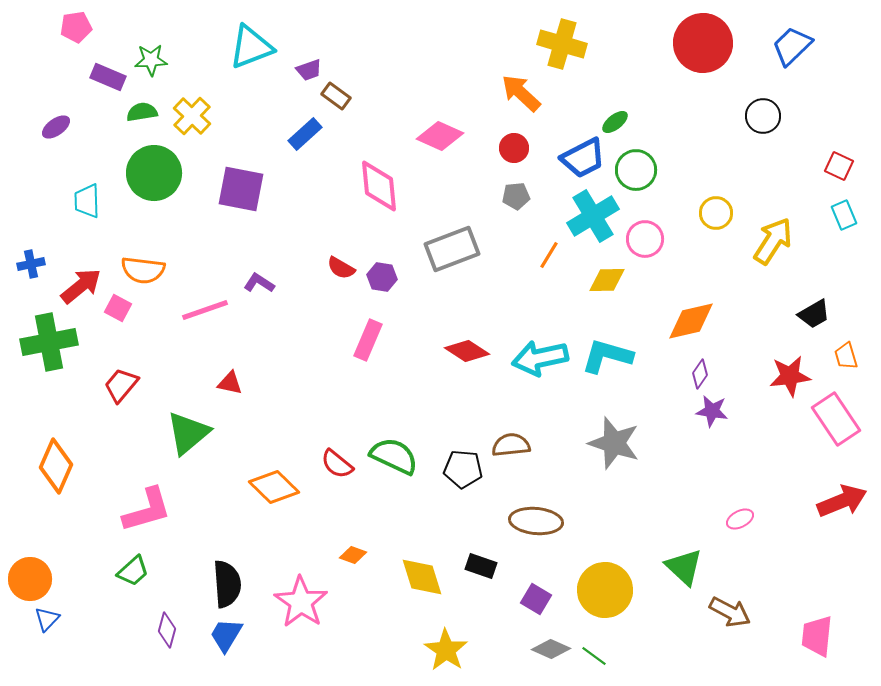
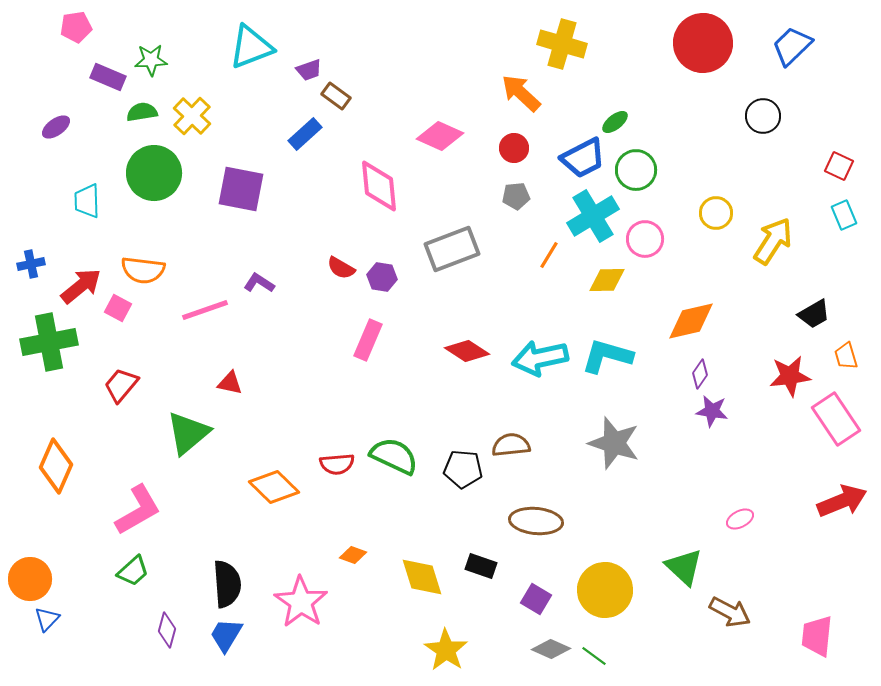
red semicircle at (337, 464): rotated 44 degrees counterclockwise
pink L-shape at (147, 510): moved 9 px left; rotated 14 degrees counterclockwise
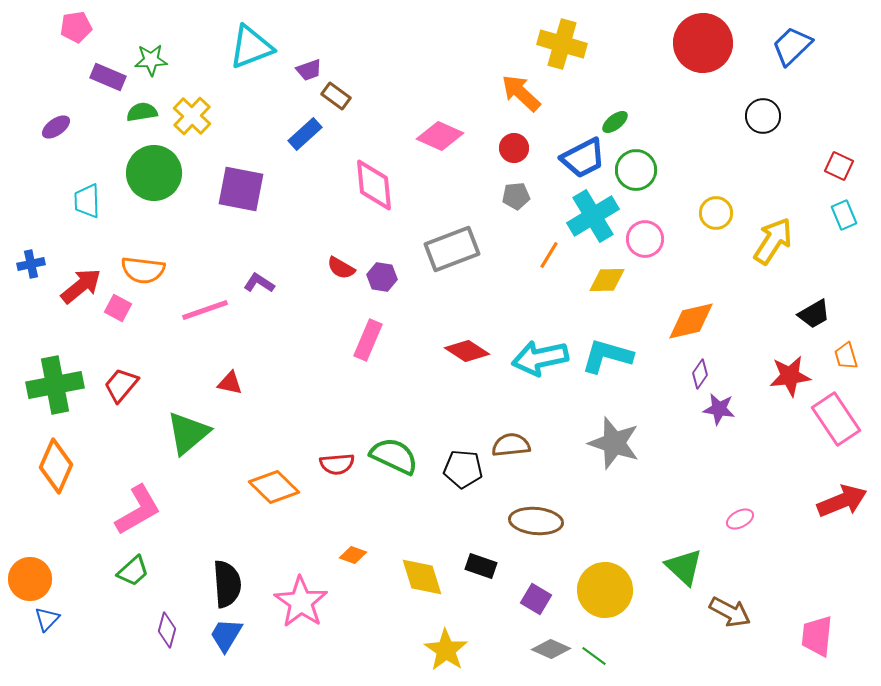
pink diamond at (379, 186): moved 5 px left, 1 px up
green cross at (49, 342): moved 6 px right, 43 px down
purple star at (712, 411): moved 7 px right, 2 px up
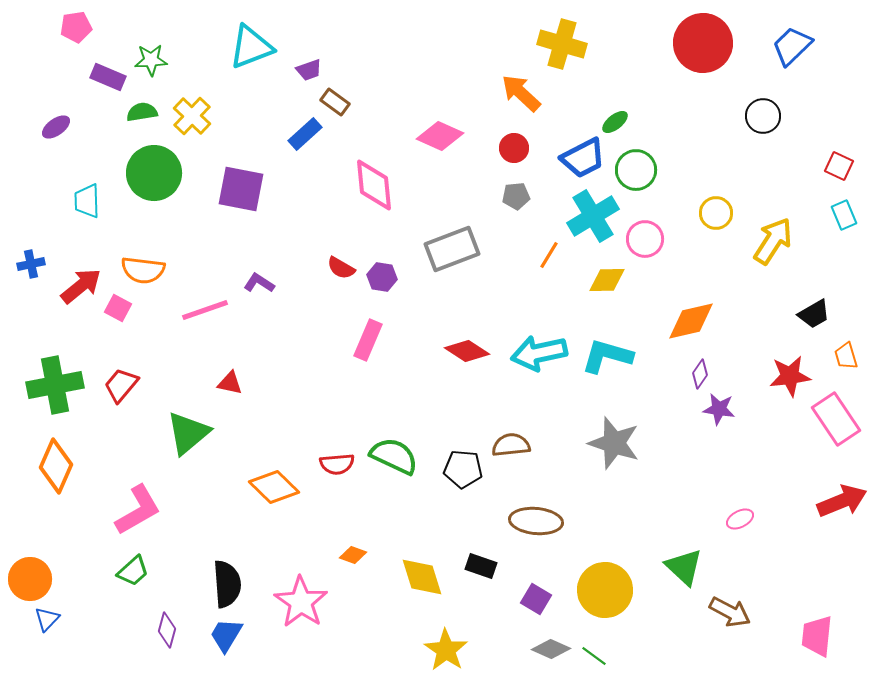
brown rectangle at (336, 96): moved 1 px left, 6 px down
cyan arrow at (540, 358): moved 1 px left, 5 px up
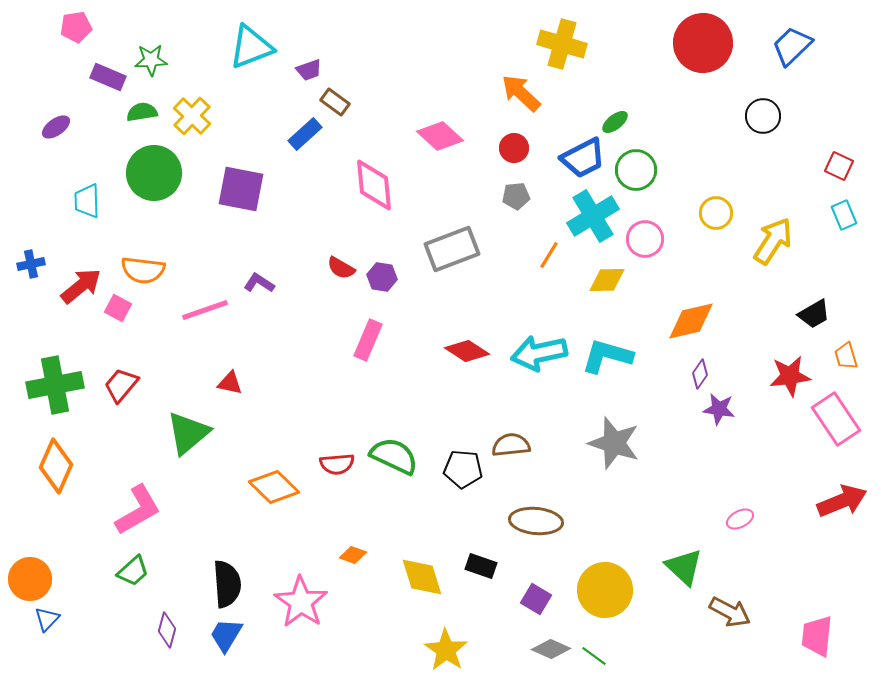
pink diamond at (440, 136): rotated 18 degrees clockwise
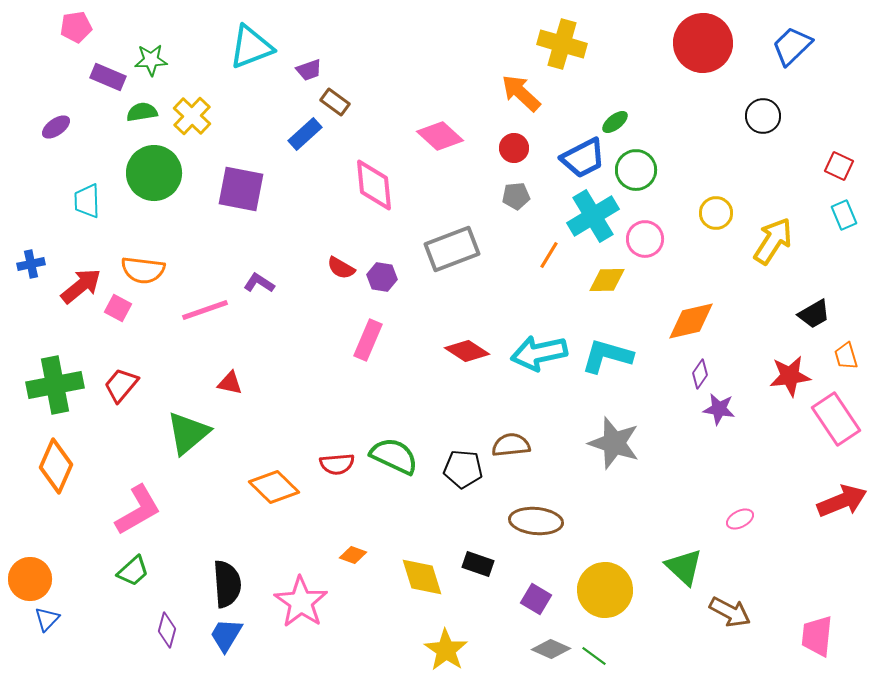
black rectangle at (481, 566): moved 3 px left, 2 px up
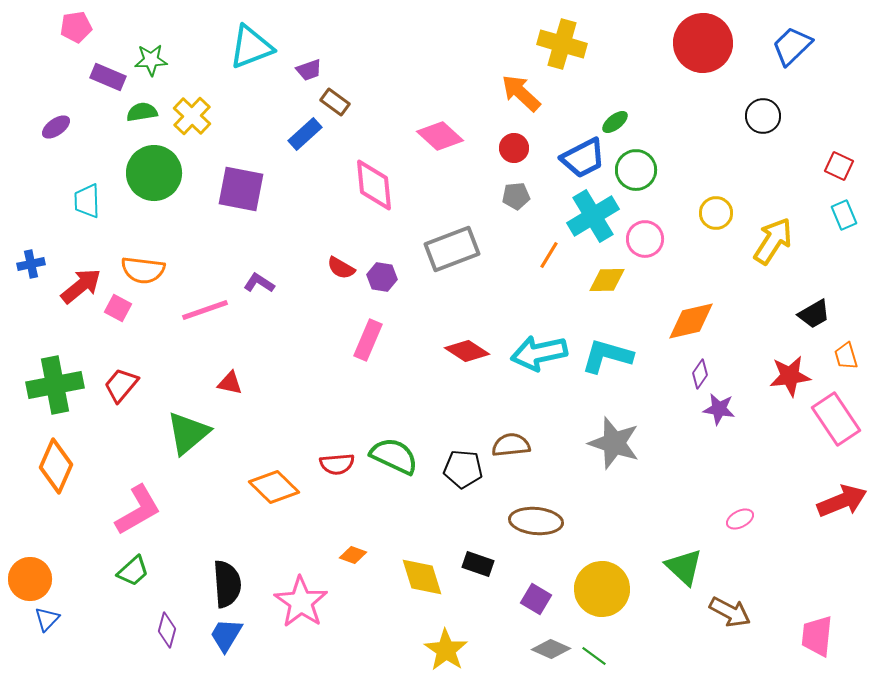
yellow circle at (605, 590): moved 3 px left, 1 px up
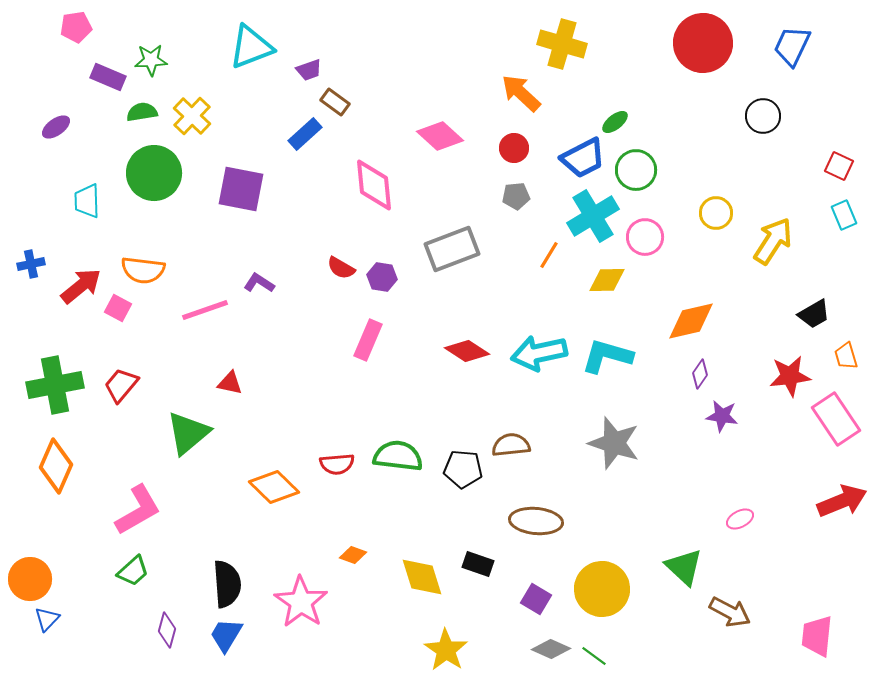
blue trapezoid at (792, 46): rotated 21 degrees counterclockwise
pink circle at (645, 239): moved 2 px up
purple star at (719, 409): moved 3 px right, 7 px down
green semicircle at (394, 456): moved 4 px right; rotated 18 degrees counterclockwise
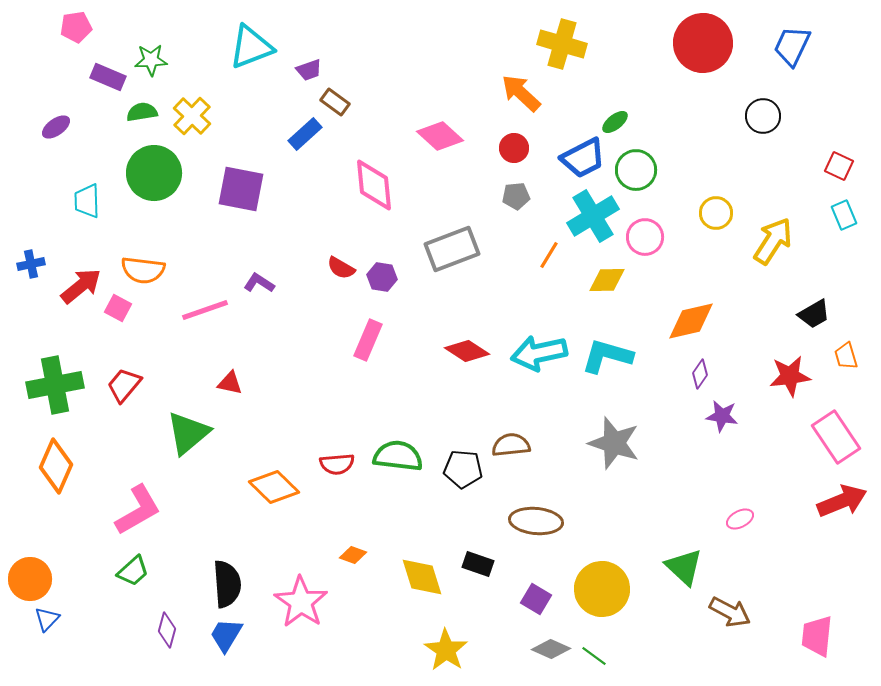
red trapezoid at (121, 385): moved 3 px right
pink rectangle at (836, 419): moved 18 px down
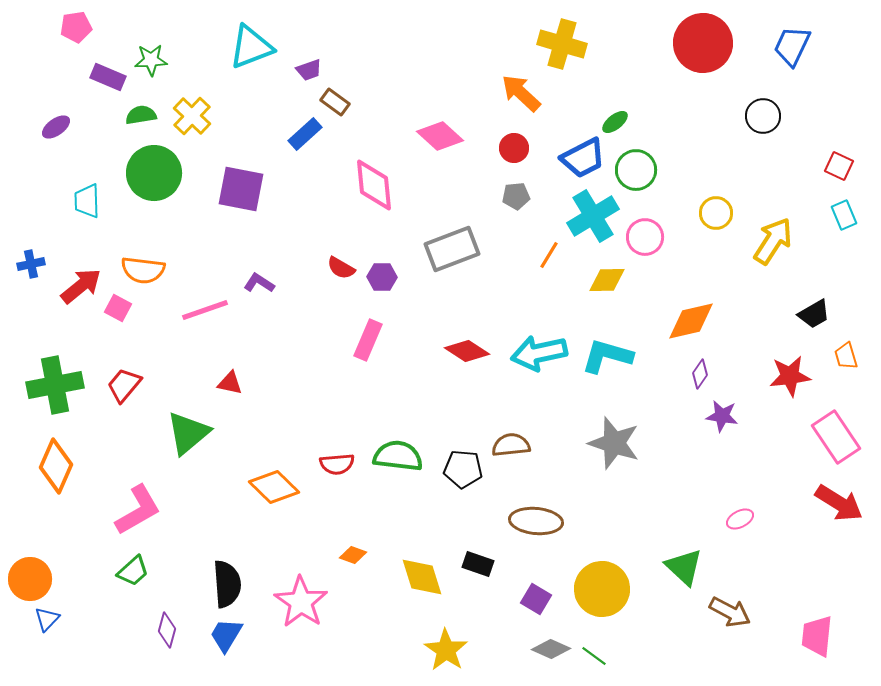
green semicircle at (142, 112): moved 1 px left, 3 px down
purple hexagon at (382, 277): rotated 8 degrees counterclockwise
red arrow at (842, 501): moved 3 px left, 2 px down; rotated 54 degrees clockwise
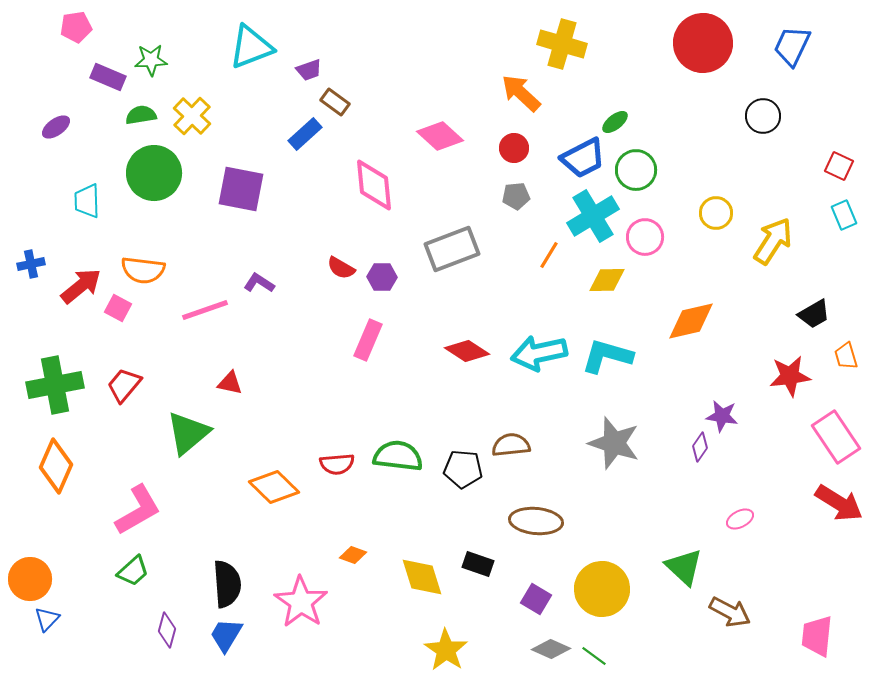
purple diamond at (700, 374): moved 73 px down
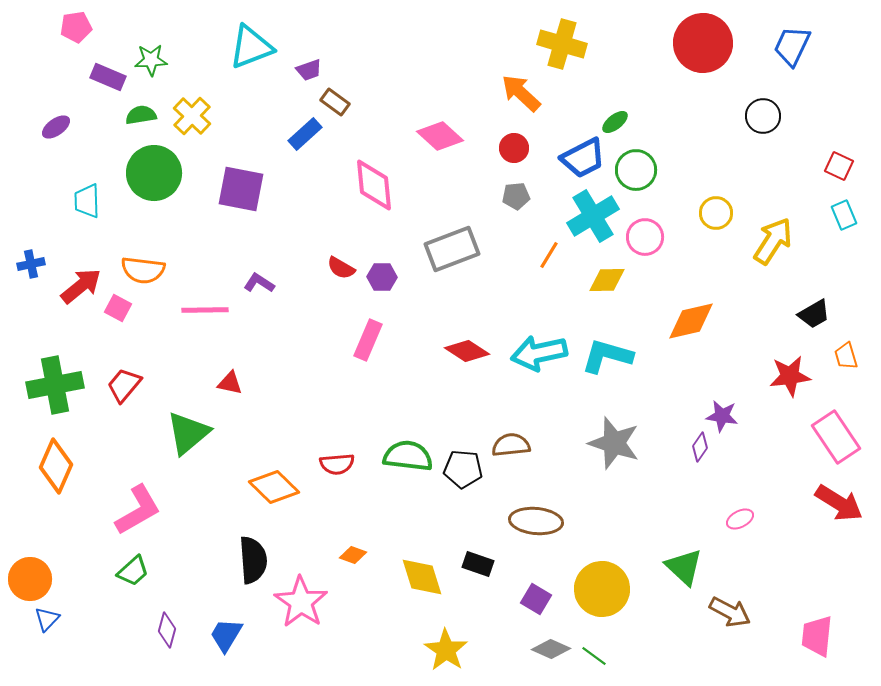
pink line at (205, 310): rotated 18 degrees clockwise
green semicircle at (398, 456): moved 10 px right
black semicircle at (227, 584): moved 26 px right, 24 px up
